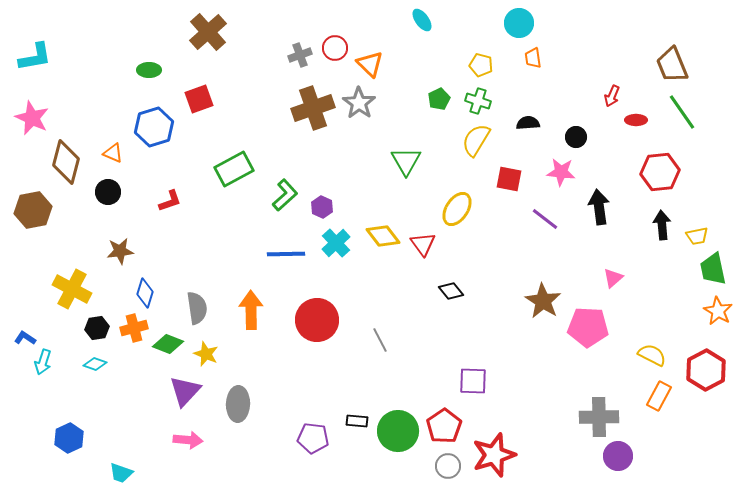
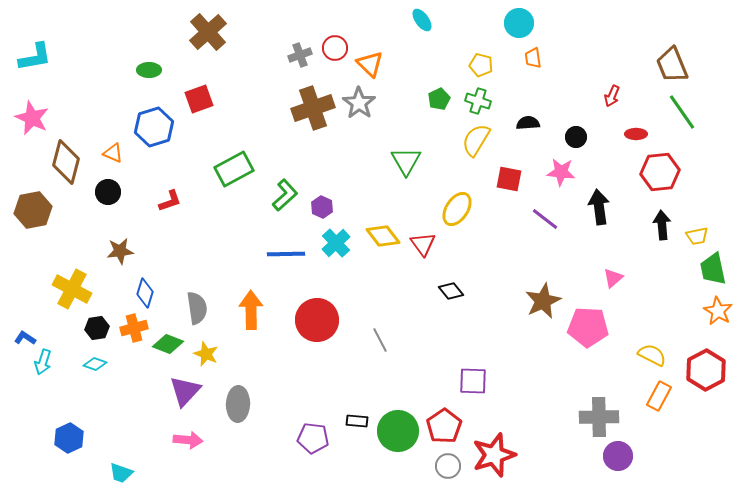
red ellipse at (636, 120): moved 14 px down
brown star at (543, 301): rotated 15 degrees clockwise
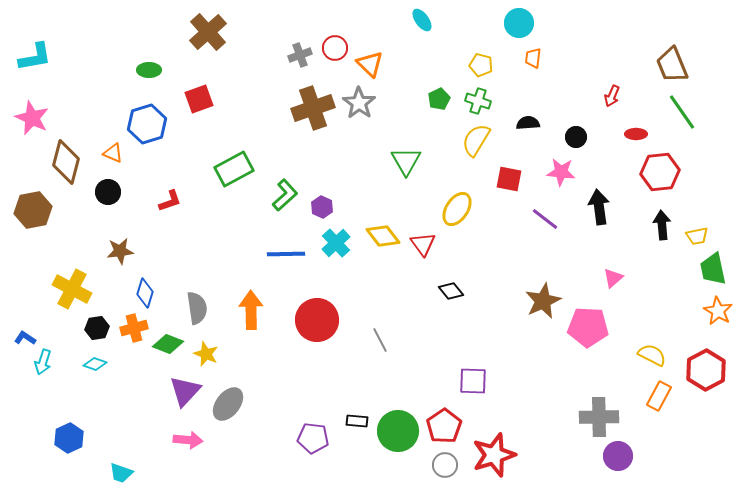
orange trapezoid at (533, 58): rotated 15 degrees clockwise
blue hexagon at (154, 127): moved 7 px left, 3 px up
gray ellipse at (238, 404): moved 10 px left; rotated 36 degrees clockwise
gray circle at (448, 466): moved 3 px left, 1 px up
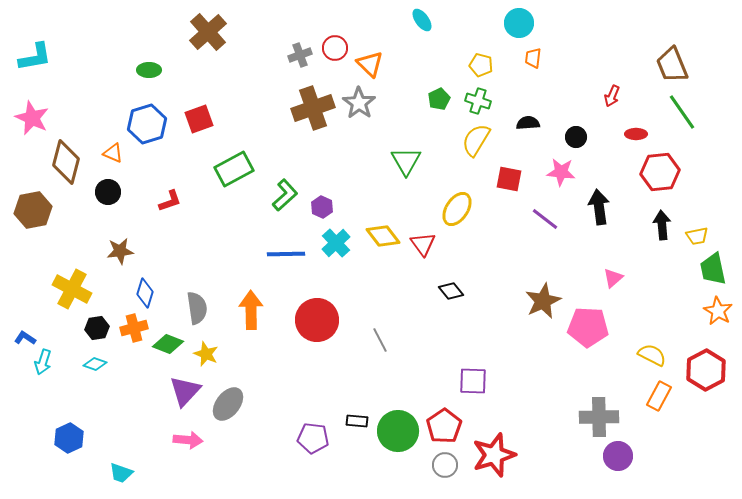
red square at (199, 99): moved 20 px down
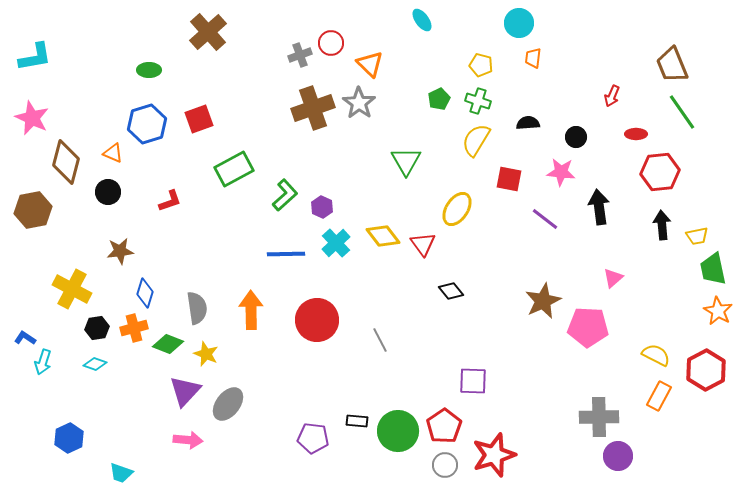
red circle at (335, 48): moved 4 px left, 5 px up
yellow semicircle at (652, 355): moved 4 px right
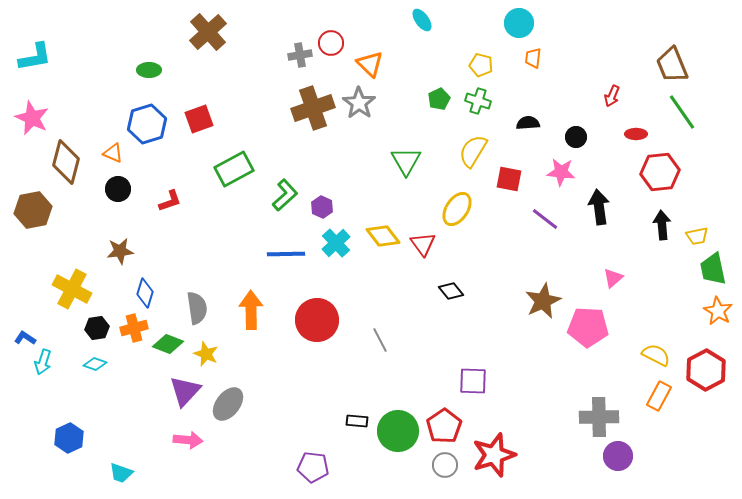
gray cross at (300, 55): rotated 10 degrees clockwise
yellow semicircle at (476, 140): moved 3 px left, 11 px down
black circle at (108, 192): moved 10 px right, 3 px up
purple pentagon at (313, 438): moved 29 px down
